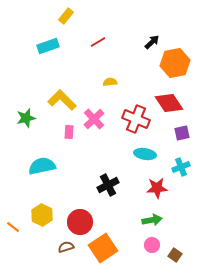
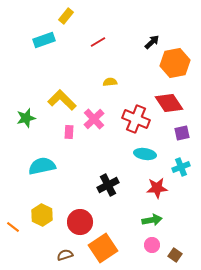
cyan rectangle: moved 4 px left, 6 px up
brown semicircle: moved 1 px left, 8 px down
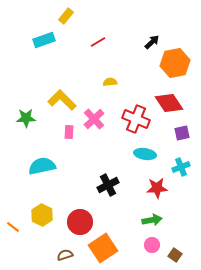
green star: rotated 12 degrees clockwise
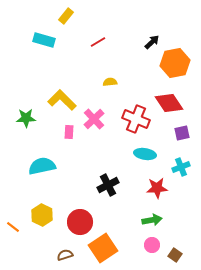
cyan rectangle: rotated 35 degrees clockwise
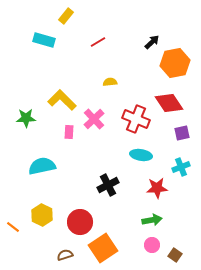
cyan ellipse: moved 4 px left, 1 px down
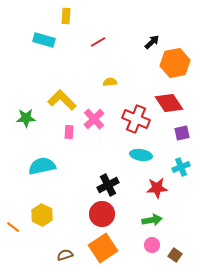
yellow rectangle: rotated 35 degrees counterclockwise
red circle: moved 22 px right, 8 px up
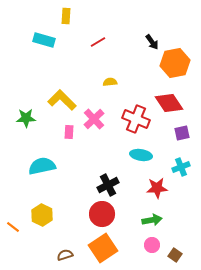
black arrow: rotated 98 degrees clockwise
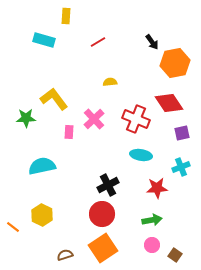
yellow L-shape: moved 8 px left, 1 px up; rotated 8 degrees clockwise
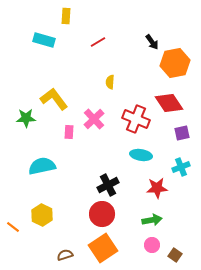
yellow semicircle: rotated 80 degrees counterclockwise
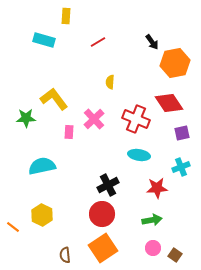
cyan ellipse: moved 2 px left
pink circle: moved 1 px right, 3 px down
brown semicircle: rotated 77 degrees counterclockwise
